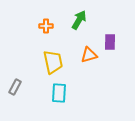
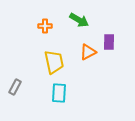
green arrow: rotated 90 degrees clockwise
orange cross: moved 1 px left
purple rectangle: moved 1 px left
orange triangle: moved 1 px left, 3 px up; rotated 12 degrees counterclockwise
yellow trapezoid: moved 1 px right
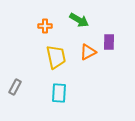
yellow trapezoid: moved 2 px right, 5 px up
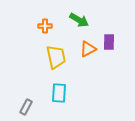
orange triangle: moved 3 px up
gray rectangle: moved 11 px right, 20 px down
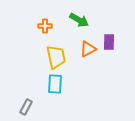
cyan rectangle: moved 4 px left, 9 px up
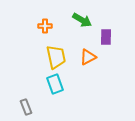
green arrow: moved 3 px right
purple rectangle: moved 3 px left, 5 px up
orange triangle: moved 8 px down
cyan rectangle: rotated 24 degrees counterclockwise
gray rectangle: rotated 49 degrees counterclockwise
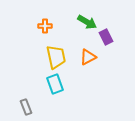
green arrow: moved 5 px right, 2 px down
purple rectangle: rotated 28 degrees counterclockwise
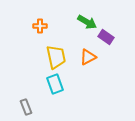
orange cross: moved 5 px left
purple rectangle: rotated 28 degrees counterclockwise
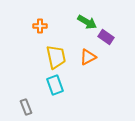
cyan rectangle: moved 1 px down
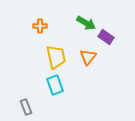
green arrow: moved 1 px left, 1 px down
orange triangle: rotated 24 degrees counterclockwise
